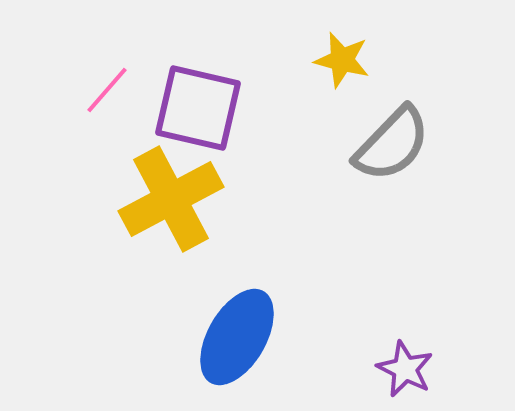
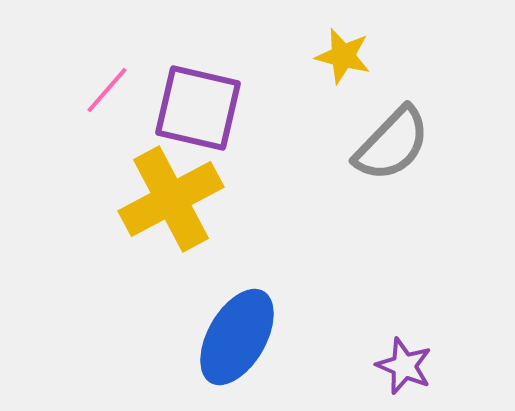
yellow star: moved 1 px right, 4 px up
purple star: moved 1 px left, 3 px up; rotated 4 degrees counterclockwise
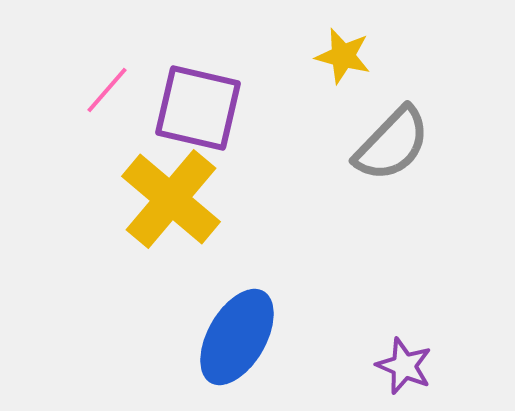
yellow cross: rotated 22 degrees counterclockwise
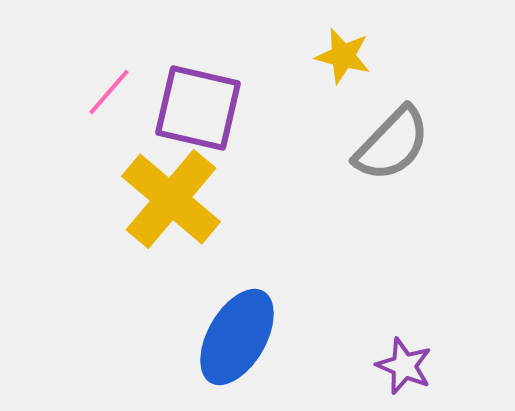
pink line: moved 2 px right, 2 px down
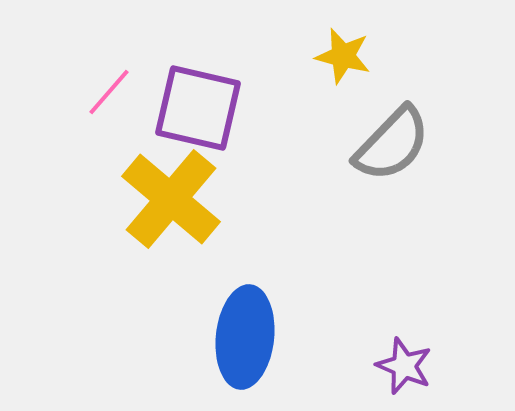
blue ellipse: moved 8 px right; rotated 24 degrees counterclockwise
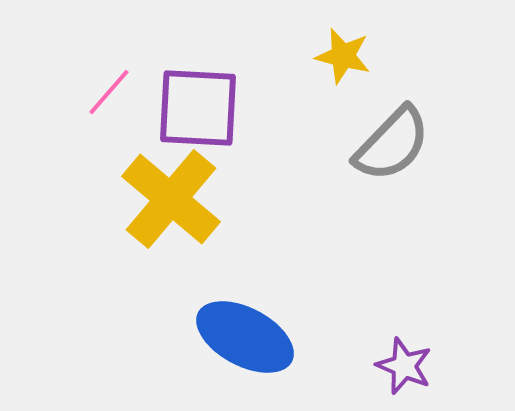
purple square: rotated 10 degrees counterclockwise
blue ellipse: rotated 68 degrees counterclockwise
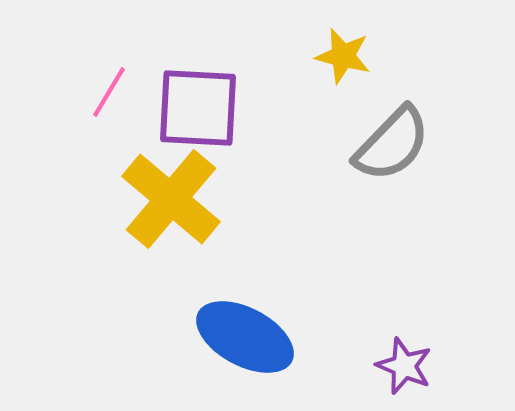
pink line: rotated 10 degrees counterclockwise
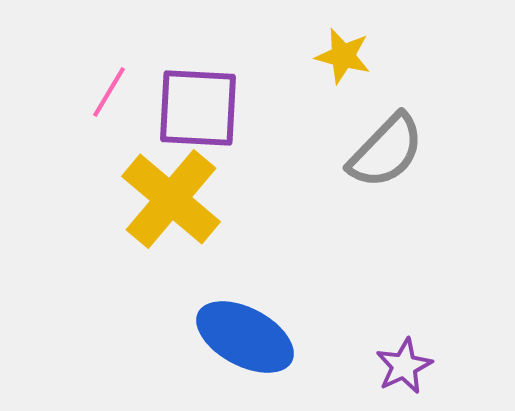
gray semicircle: moved 6 px left, 7 px down
purple star: rotated 24 degrees clockwise
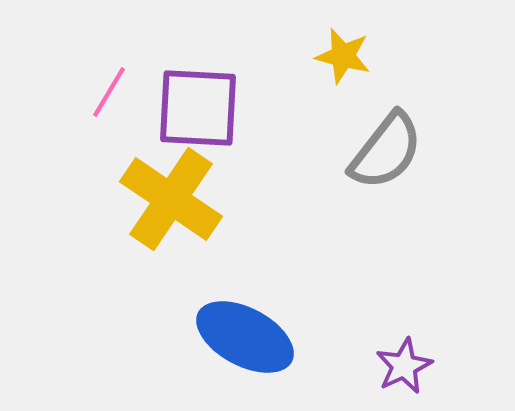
gray semicircle: rotated 6 degrees counterclockwise
yellow cross: rotated 6 degrees counterclockwise
